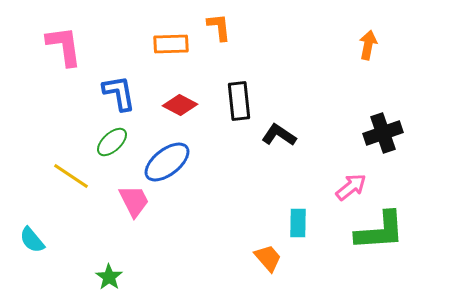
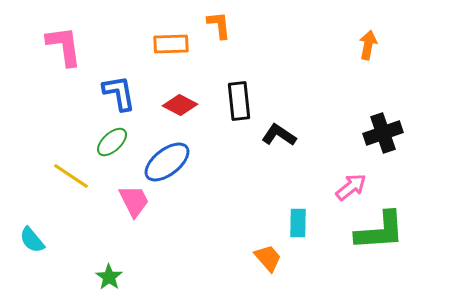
orange L-shape: moved 2 px up
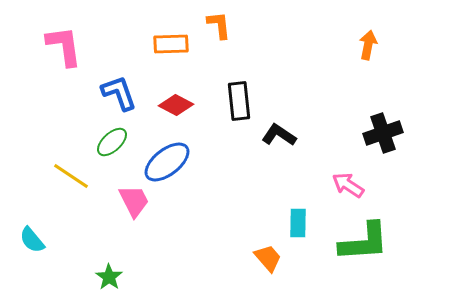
blue L-shape: rotated 9 degrees counterclockwise
red diamond: moved 4 px left
pink arrow: moved 3 px left, 2 px up; rotated 108 degrees counterclockwise
green L-shape: moved 16 px left, 11 px down
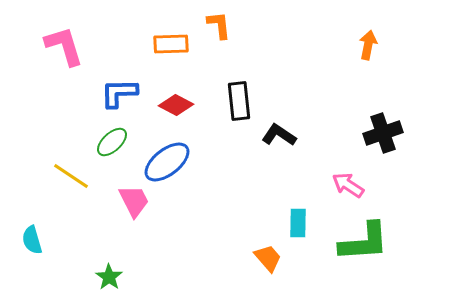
pink L-shape: rotated 9 degrees counterclockwise
blue L-shape: rotated 72 degrees counterclockwise
cyan semicircle: rotated 24 degrees clockwise
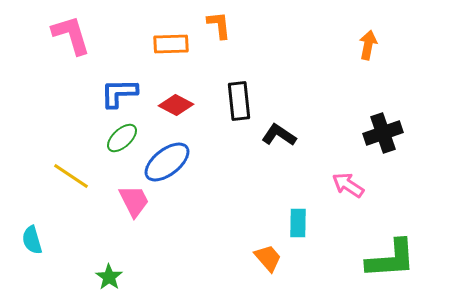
pink L-shape: moved 7 px right, 11 px up
green ellipse: moved 10 px right, 4 px up
green L-shape: moved 27 px right, 17 px down
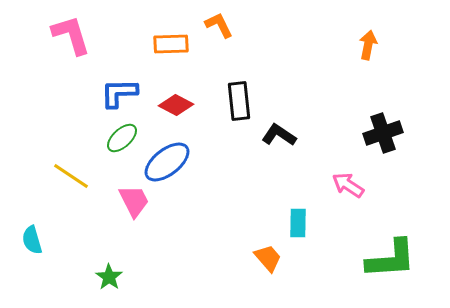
orange L-shape: rotated 20 degrees counterclockwise
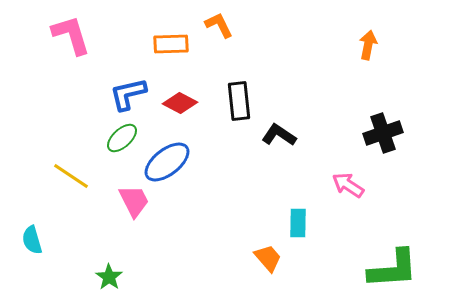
blue L-shape: moved 9 px right, 1 px down; rotated 12 degrees counterclockwise
red diamond: moved 4 px right, 2 px up
green L-shape: moved 2 px right, 10 px down
